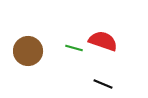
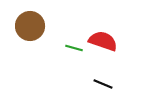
brown circle: moved 2 px right, 25 px up
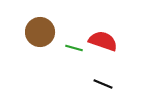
brown circle: moved 10 px right, 6 px down
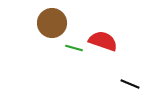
brown circle: moved 12 px right, 9 px up
black line: moved 27 px right
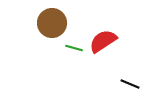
red semicircle: rotated 52 degrees counterclockwise
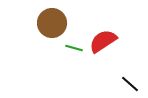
black line: rotated 18 degrees clockwise
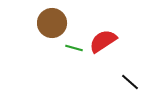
black line: moved 2 px up
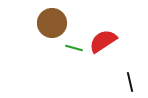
black line: rotated 36 degrees clockwise
